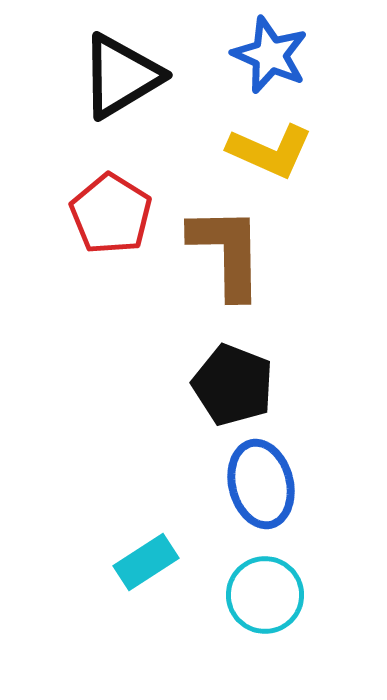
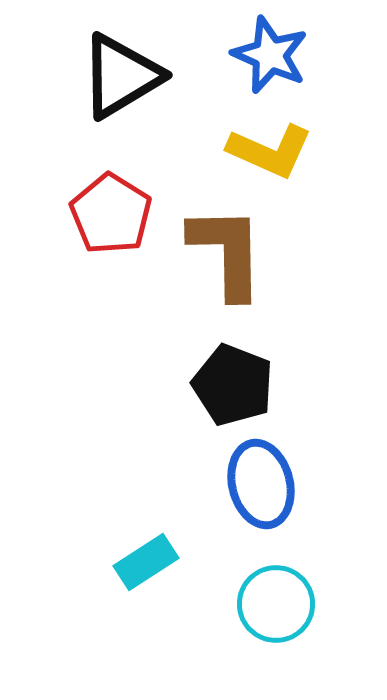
cyan circle: moved 11 px right, 9 px down
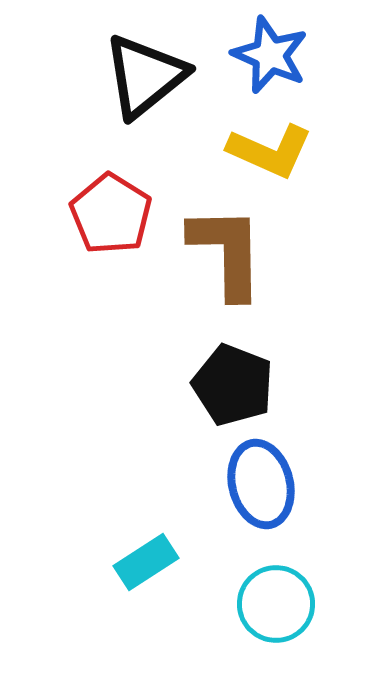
black triangle: moved 24 px right; rotated 8 degrees counterclockwise
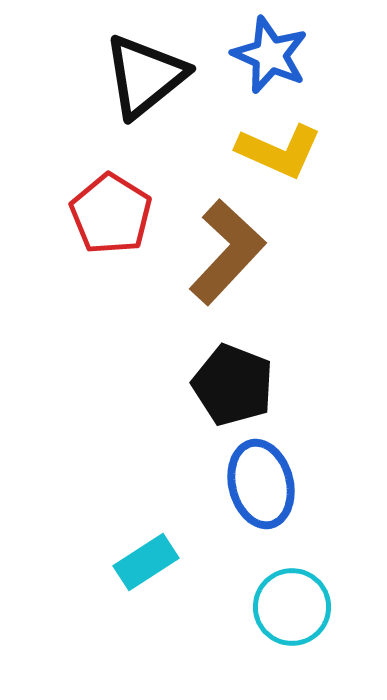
yellow L-shape: moved 9 px right
brown L-shape: rotated 44 degrees clockwise
cyan circle: moved 16 px right, 3 px down
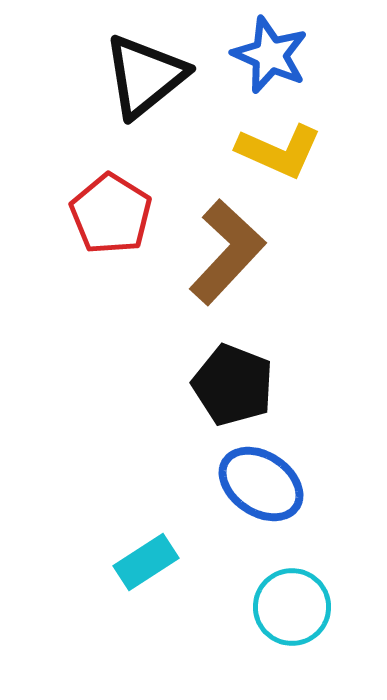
blue ellipse: rotated 42 degrees counterclockwise
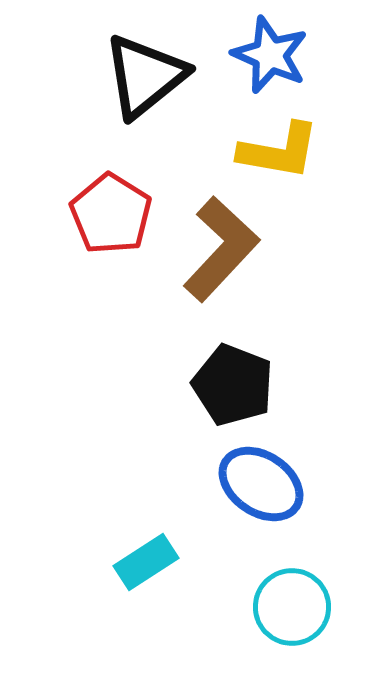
yellow L-shape: rotated 14 degrees counterclockwise
brown L-shape: moved 6 px left, 3 px up
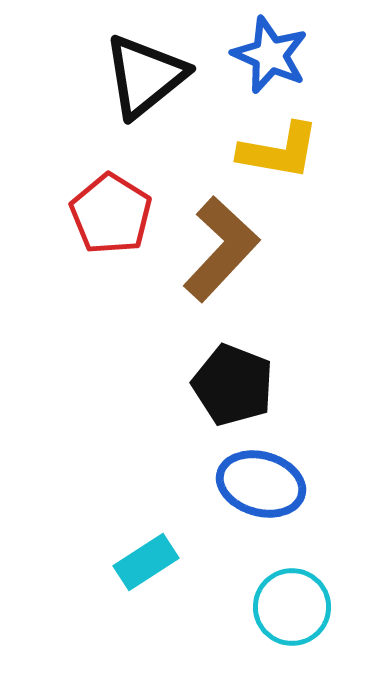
blue ellipse: rotated 18 degrees counterclockwise
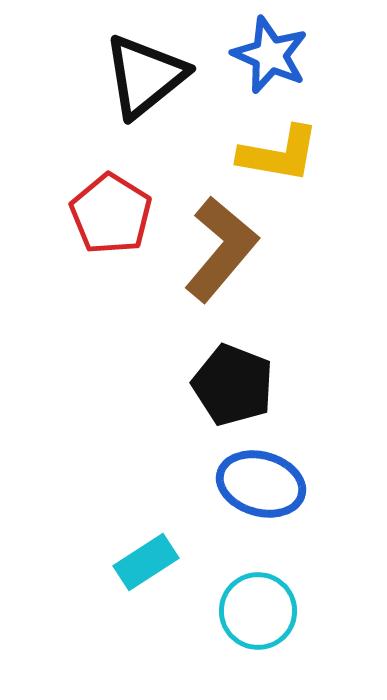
yellow L-shape: moved 3 px down
brown L-shape: rotated 3 degrees counterclockwise
cyan circle: moved 34 px left, 4 px down
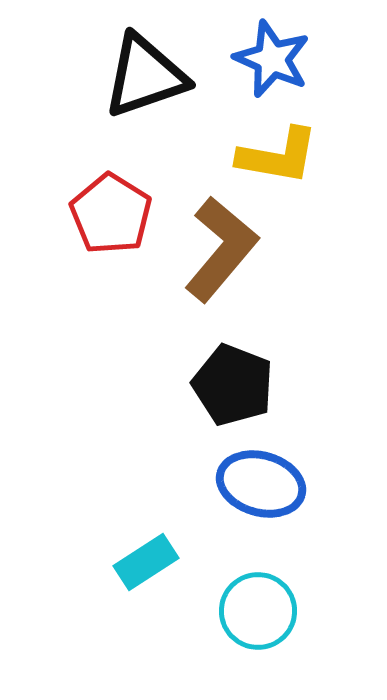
blue star: moved 2 px right, 4 px down
black triangle: rotated 20 degrees clockwise
yellow L-shape: moved 1 px left, 2 px down
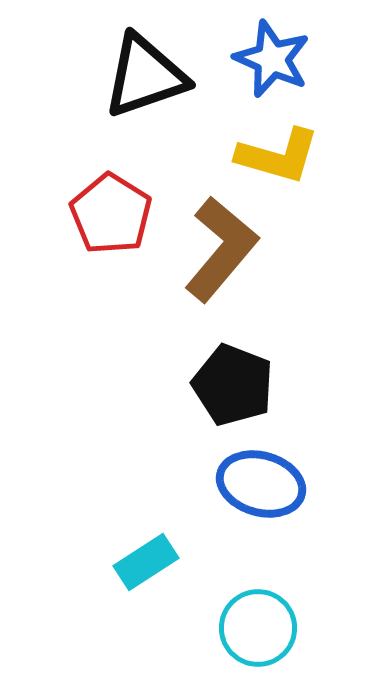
yellow L-shape: rotated 6 degrees clockwise
cyan circle: moved 17 px down
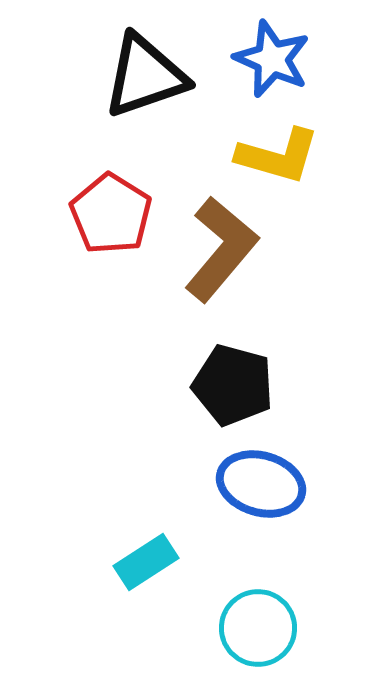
black pentagon: rotated 6 degrees counterclockwise
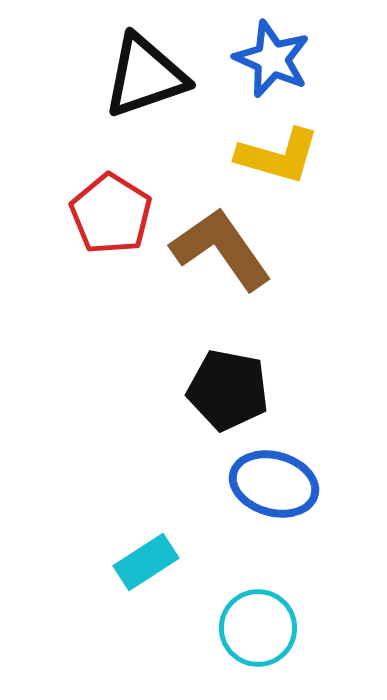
brown L-shape: rotated 75 degrees counterclockwise
black pentagon: moved 5 px left, 5 px down; rotated 4 degrees counterclockwise
blue ellipse: moved 13 px right
